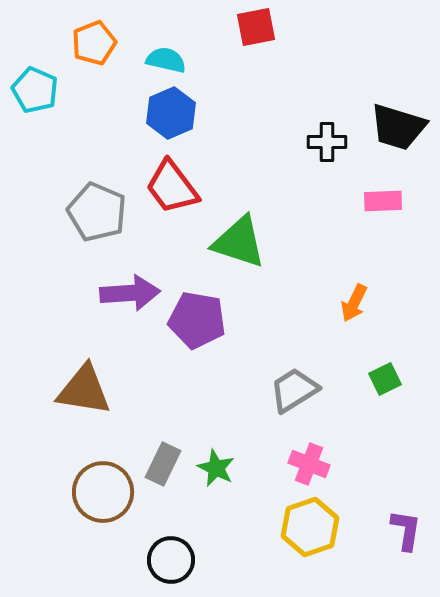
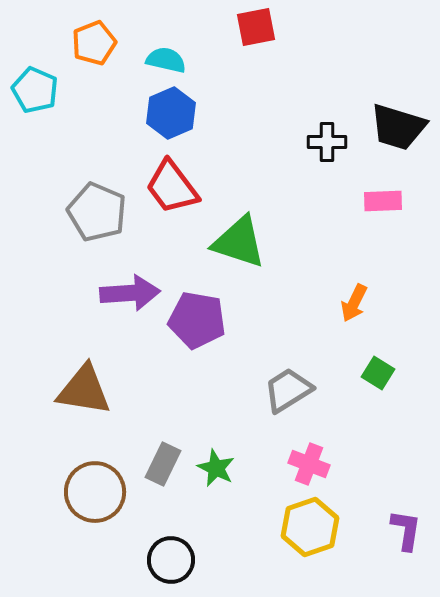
green square: moved 7 px left, 6 px up; rotated 32 degrees counterclockwise
gray trapezoid: moved 6 px left
brown circle: moved 8 px left
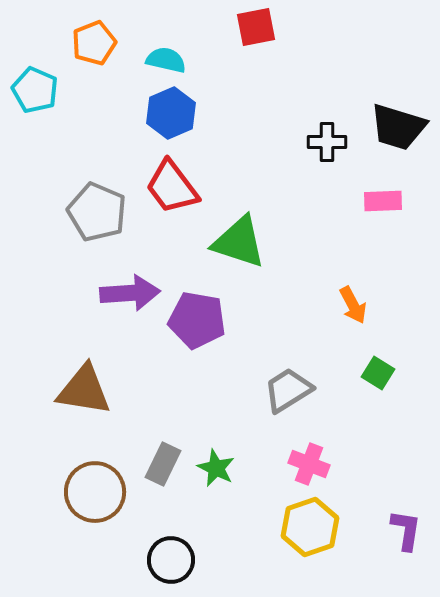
orange arrow: moved 1 px left, 2 px down; rotated 54 degrees counterclockwise
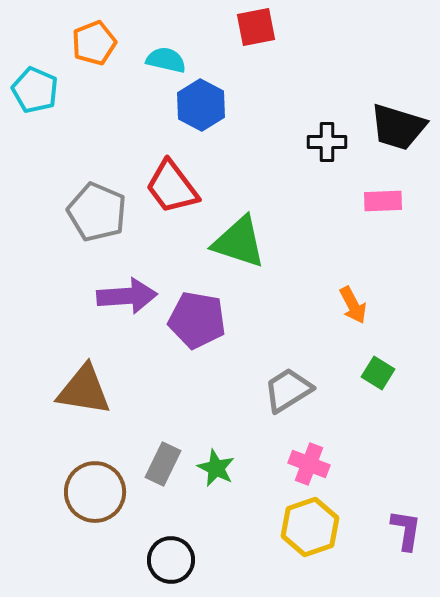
blue hexagon: moved 30 px right, 8 px up; rotated 9 degrees counterclockwise
purple arrow: moved 3 px left, 3 px down
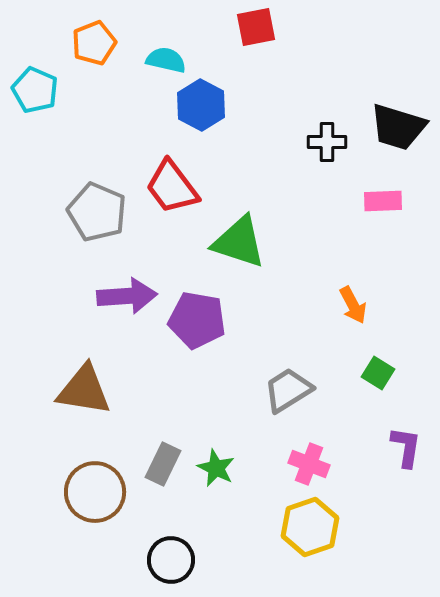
purple L-shape: moved 83 px up
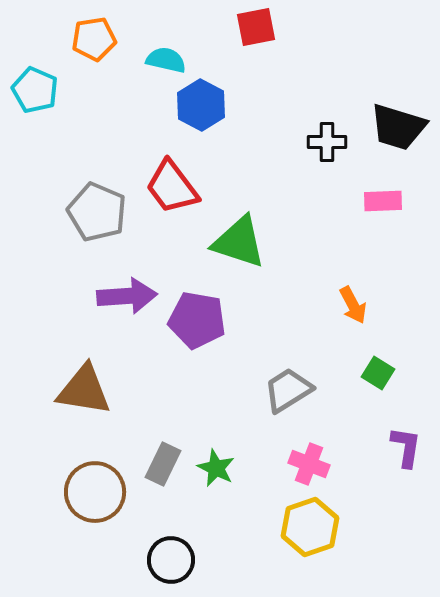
orange pentagon: moved 4 px up; rotated 12 degrees clockwise
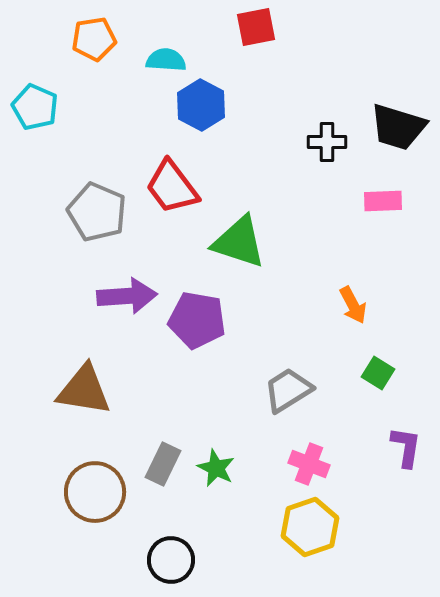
cyan semicircle: rotated 9 degrees counterclockwise
cyan pentagon: moved 17 px down
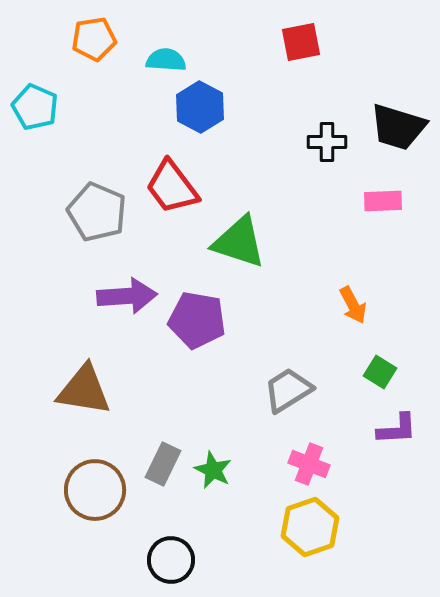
red square: moved 45 px right, 15 px down
blue hexagon: moved 1 px left, 2 px down
green square: moved 2 px right, 1 px up
purple L-shape: moved 9 px left, 18 px up; rotated 78 degrees clockwise
green star: moved 3 px left, 2 px down
brown circle: moved 2 px up
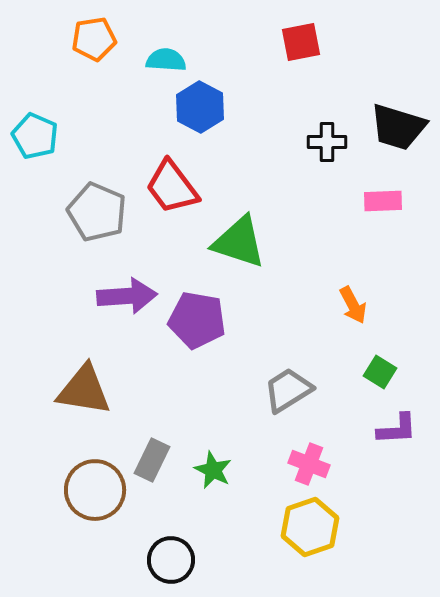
cyan pentagon: moved 29 px down
gray rectangle: moved 11 px left, 4 px up
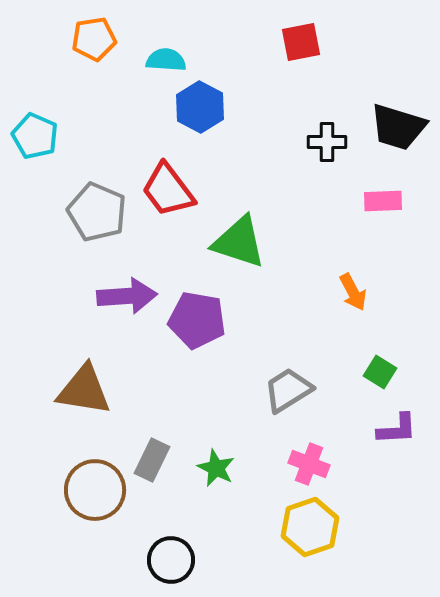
red trapezoid: moved 4 px left, 3 px down
orange arrow: moved 13 px up
green star: moved 3 px right, 2 px up
